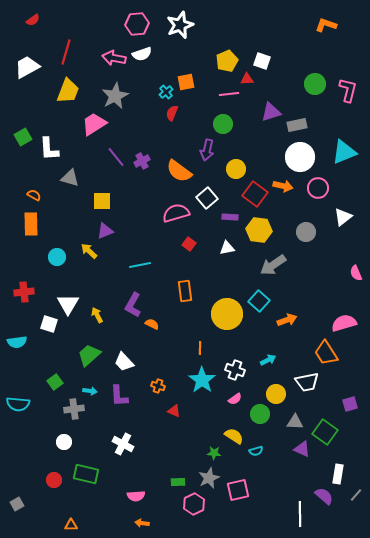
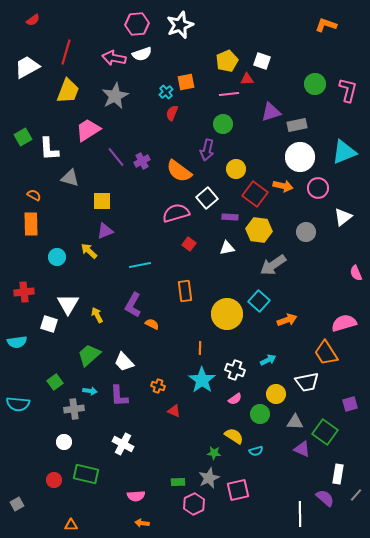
pink trapezoid at (94, 124): moved 6 px left, 6 px down
purple semicircle at (324, 496): moved 1 px right, 2 px down
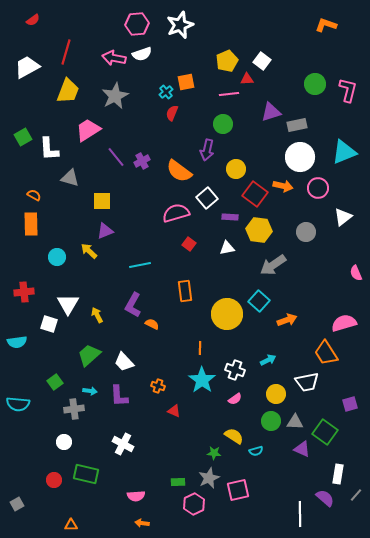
white square at (262, 61): rotated 18 degrees clockwise
green circle at (260, 414): moved 11 px right, 7 px down
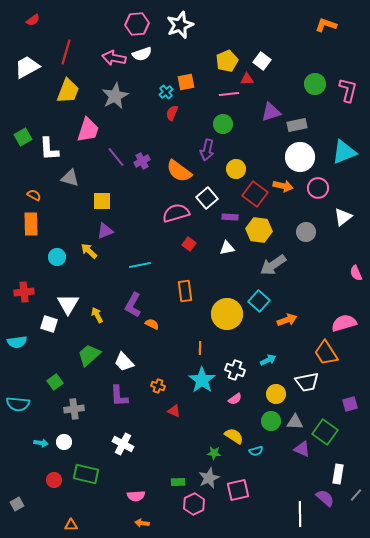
pink trapezoid at (88, 130): rotated 140 degrees clockwise
cyan arrow at (90, 391): moved 49 px left, 52 px down
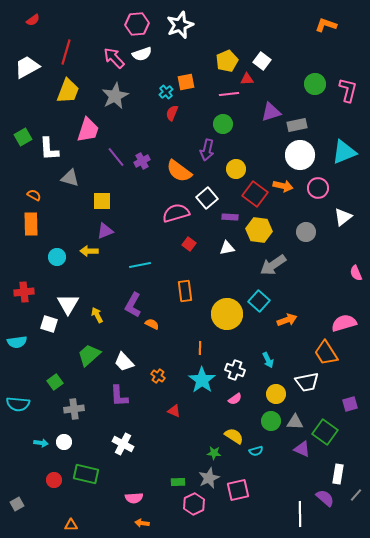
pink arrow at (114, 58): rotated 35 degrees clockwise
white circle at (300, 157): moved 2 px up
yellow arrow at (89, 251): rotated 42 degrees counterclockwise
cyan arrow at (268, 360): rotated 91 degrees clockwise
orange cross at (158, 386): moved 10 px up; rotated 16 degrees clockwise
pink semicircle at (136, 496): moved 2 px left, 2 px down
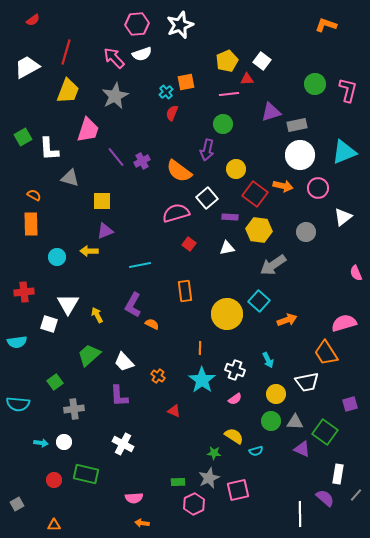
orange triangle at (71, 525): moved 17 px left
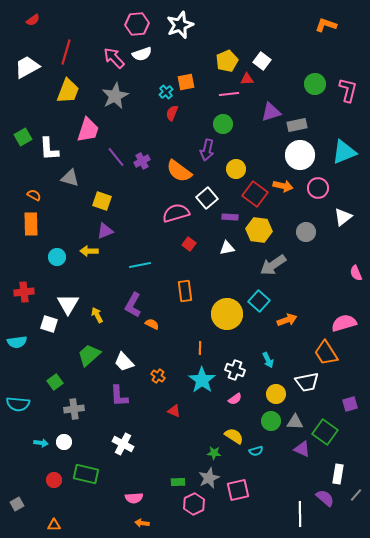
yellow square at (102, 201): rotated 18 degrees clockwise
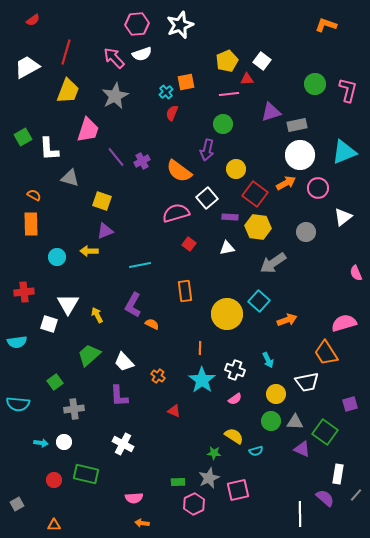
orange arrow at (283, 186): moved 3 px right, 3 px up; rotated 42 degrees counterclockwise
yellow hexagon at (259, 230): moved 1 px left, 3 px up
gray arrow at (273, 265): moved 2 px up
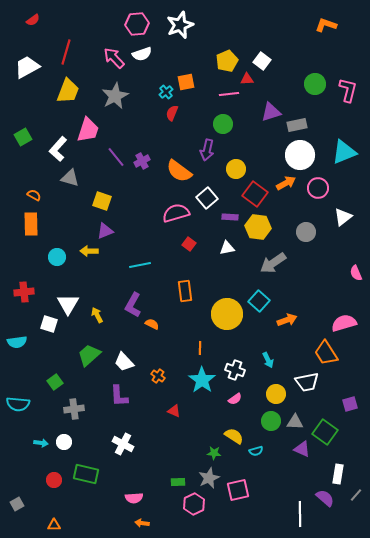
white L-shape at (49, 149): moved 9 px right; rotated 45 degrees clockwise
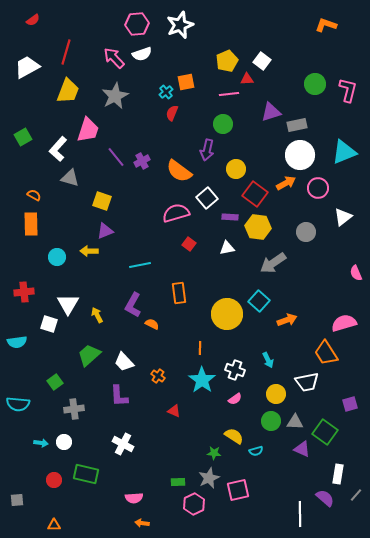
orange rectangle at (185, 291): moved 6 px left, 2 px down
gray square at (17, 504): moved 4 px up; rotated 24 degrees clockwise
